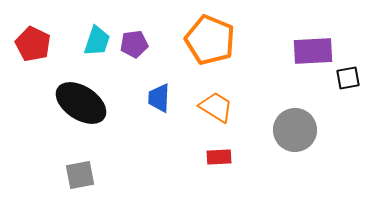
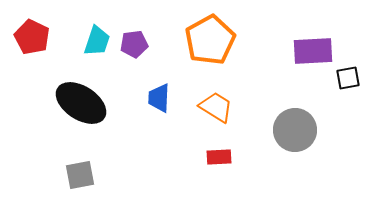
orange pentagon: rotated 21 degrees clockwise
red pentagon: moved 1 px left, 7 px up
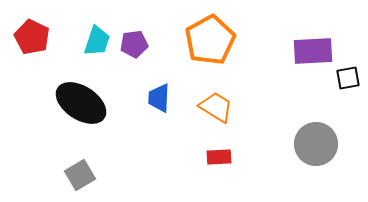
gray circle: moved 21 px right, 14 px down
gray square: rotated 20 degrees counterclockwise
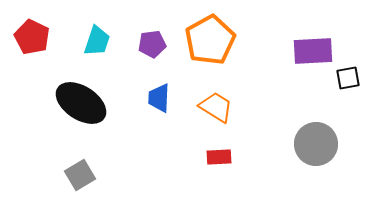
purple pentagon: moved 18 px right
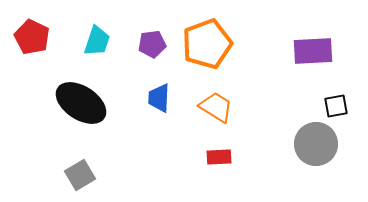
orange pentagon: moved 3 px left, 4 px down; rotated 9 degrees clockwise
black square: moved 12 px left, 28 px down
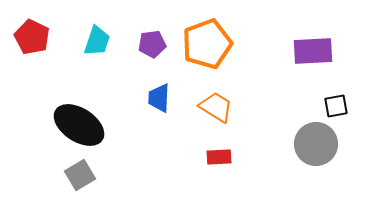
black ellipse: moved 2 px left, 22 px down
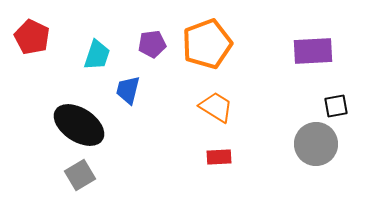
cyan trapezoid: moved 14 px down
blue trapezoid: moved 31 px left, 8 px up; rotated 12 degrees clockwise
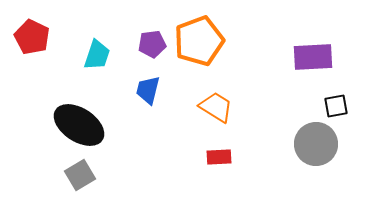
orange pentagon: moved 8 px left, 3 px up
purple rectangle: moved 6 px down
blue trapezoid: moved 20 px right
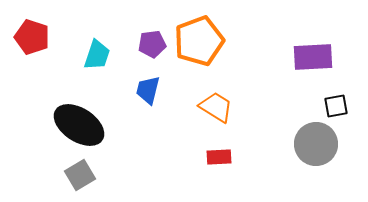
red pentagon: rotated 8 degrees counterclockwise
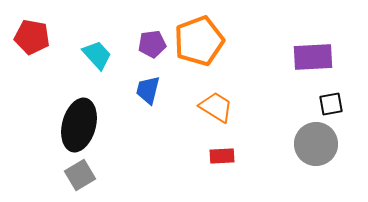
red pentagon: rotated 8 degrees counterclockwise
cyan trapezoid: rotated 60 degrees counterclockwise
black square: moved 5 px left, 2 px up
black ellipse: rotated 72 degrees clockwise
red rectangle: moved 3 px right, 1 px up
